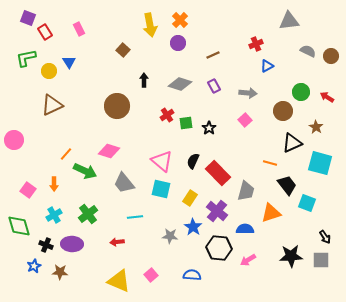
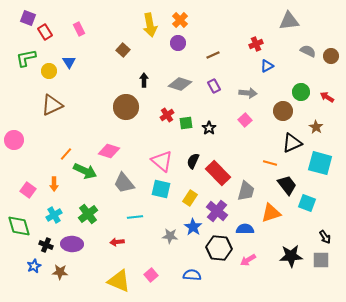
brown circle at (117, 106): moved 9 px right, 1 px down
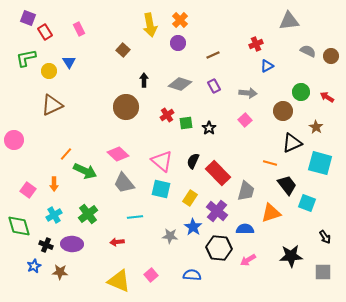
pink diamond at (109, 151): moved 9 px right, 3 px down; rotated 25 degrees clockwise
gray square at (321, 260): moved 2 px right, 12 px down
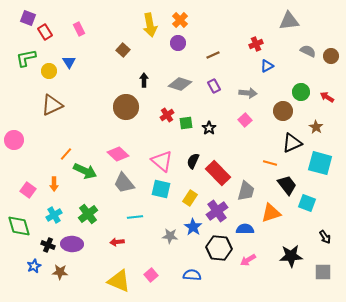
purple cross at (217, 211): rotated 15 degrees clockwise
black cross at (46, 245): moved 2 px right
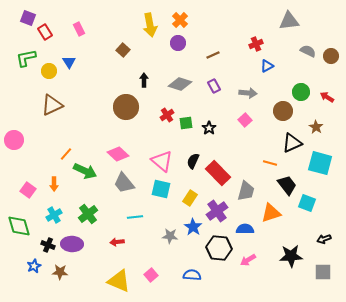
black arrow at (325, 237): moved 1 px left, 2 px down; rotated 104 degrees clockwise
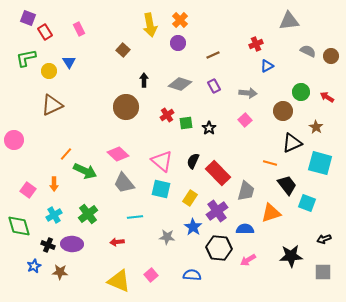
gray star at (170, 236): moved 3 px left, 1 px down
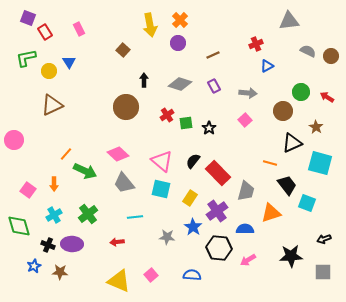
black semicircle at (193, 161): rotated 14 degrees clockwise
